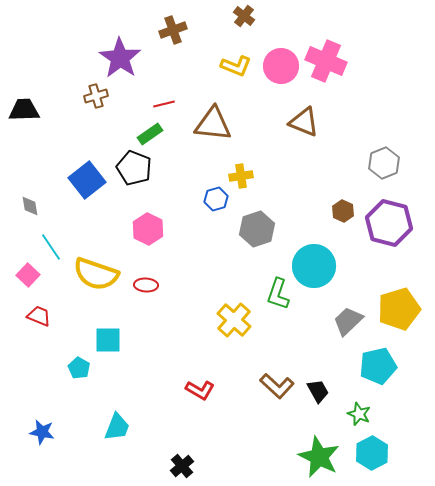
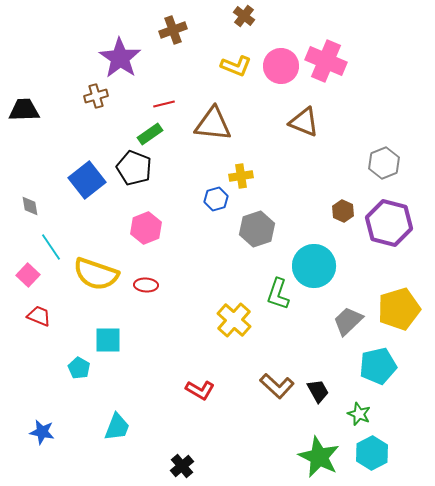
pink hexagon at (148, 229): moved 2 px left, 1 px up; rotated 12 degrees clockwise
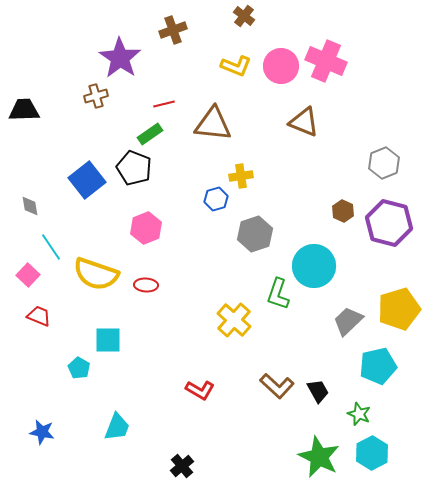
gray hexagon at (257, 229): moved 2 px left, 5 px down
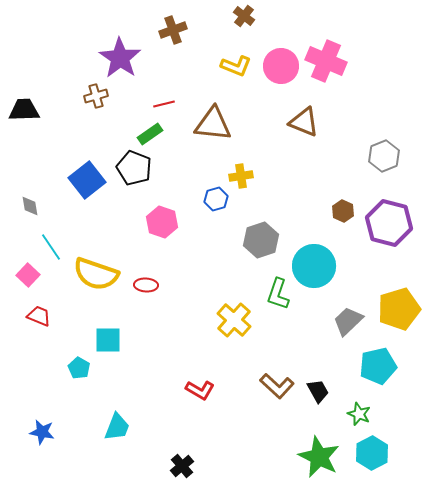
gray hexagon at (384, 163): moved 7 px up
pink hexagon at (146, 228): moved 16 px right, 6 px up; rotated 20 degrees counterclockwise
gray hexagon at (255, 234): moved 6 px right, 6 px down
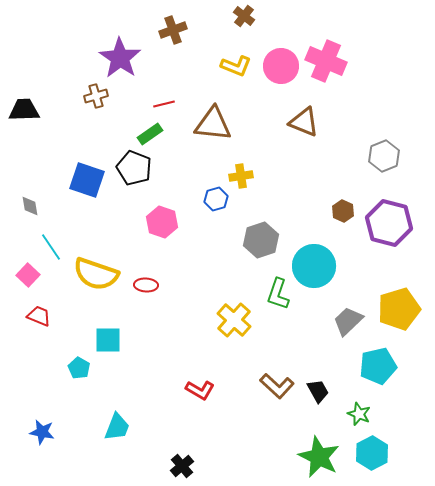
blue square at (87, 180): rotated 33 degrees counterclockwise
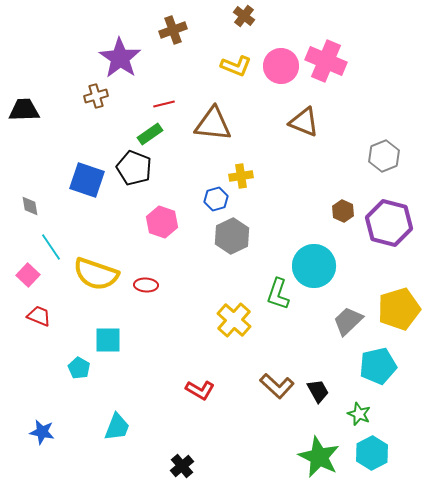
gray hexagon at (261, 240): moved 29 px left, 4 px up; rotated 8 degrees counterclockwise
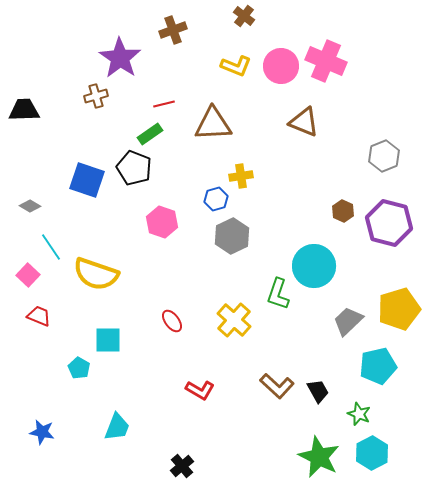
brown triangle at (213, 124): rotated 9 degrees counterclockwise
gray diamond at (30, 206): rotated 50 degrees counterclockwise
red ellipse at (146, 285): moved 26 px right, 36 px down; rotated 50 degrees clockwise
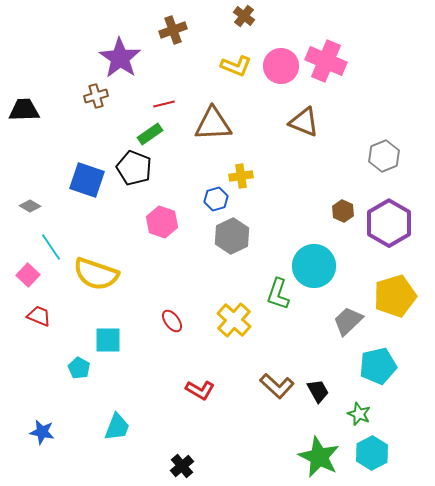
purple hexagon at (389, 223): rotated 15 degrees clockwise
yellow pentagon at (399, 309): moved 4 px left, 13 px up
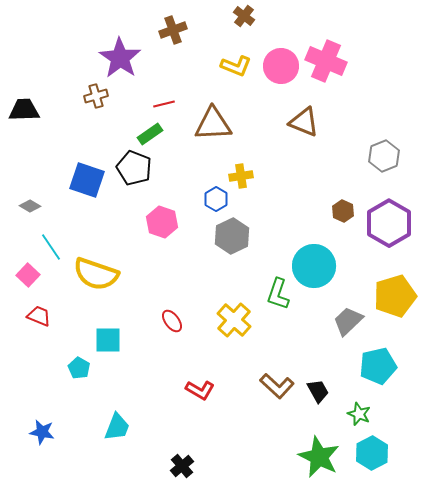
blue hexagon at (216, 199): rotated 15 degrees counterclockwise
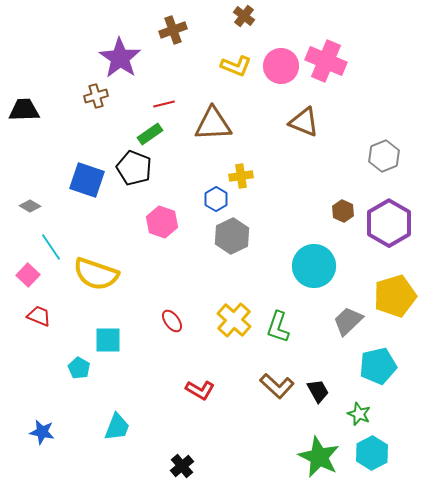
green L-shape at (278, 294): moved 33 px down
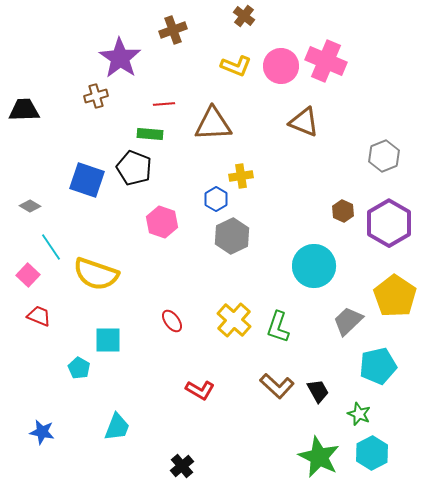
red line at (164, 104): rotated 10 degrees clockwise
green rectangle at (150, 134): rotated 40 degrees clockwise
yellow pentagon at (395, 296): rotated 21 degrees counterclockwise
